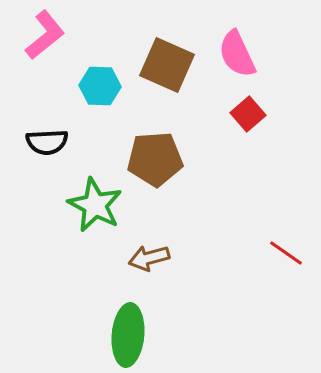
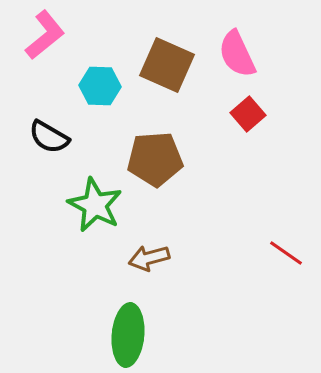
black semicircle: moved 2 px right, 5 px up; rotated 33 degrees clockwise
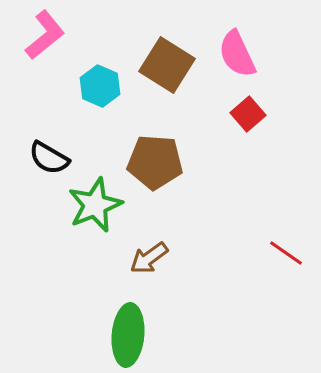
brown square: rotated 8 degrees clockwise
cyan hexagon: rotated 21 degrees clockwise
black semicircle: moved 21 px down
brown pentagon: moved 3 px down; rotated 8 degrees clockwise
green star: rotated 22 degrees clockwise
brown arrow: rotated 21 degrees counterclockwise
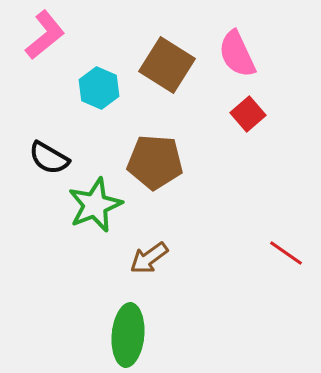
cyan hexagon: moved 1 px left, 2 px down
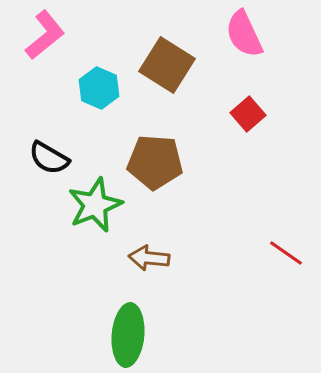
pink semicircle: moved 7 px right, 20 px up
brown arrow: rotated 42 degrees clockwise
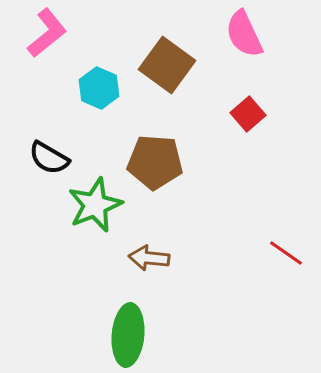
pink L-shape: moved 2 px right, 2 px up
brown square: rotated 4 degrees clockwise
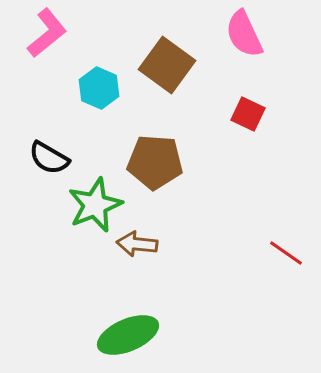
red square: rotated 24 degrees counterclockwise
brown arrow: moved 12 px left, 14 px up
green ellipse: rotated 62 degrees clockwise
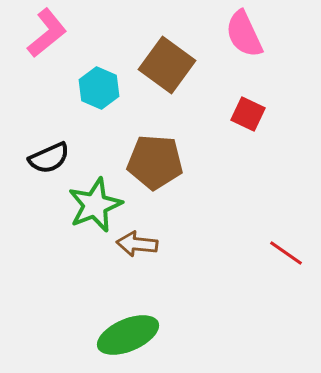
black semicircle: rotated 54 degrees counterclockwise
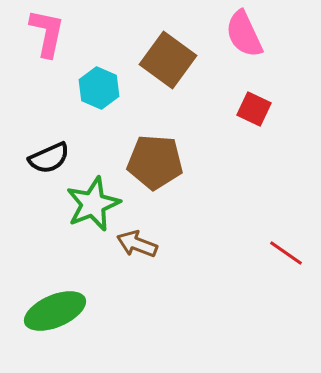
pink L-shape: rotated 39 degrees counterclockwise
brown square: moved 1 px right, 5 px up
red square: moved 6 px right, 5 px up
green star: moved 2 px left, 1 px up
brown arrow: rotated 15 degrees clockwise
green ellipse: moved 73 px left, 24 px up
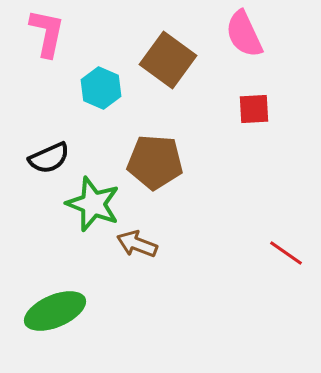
cyan hexagon: moved 2 px right
red square: rotated 28 degrees counterclockwise
green star: rotated 28 degrees counterclockwise
